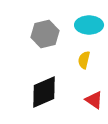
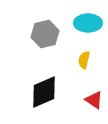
cyan ellipse: moved 1 px left, 2 px up
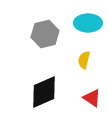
red triangle: moved 2 px left, 2 px up
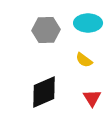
gray hexagon: moved 1 px right, 4 px up; rotated 12 degrees clockwise
yellow semicircle: rotated 66 degrees counterclockwise
red triangle: rotated 24 degrees clockwise
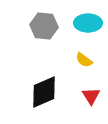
gray hexagon: moved 2 px left, 4 px up; rotated 8 degrees clockwise
red triangle: moved 1 px left, 2 px up
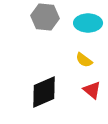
gray hexagon: moved 1 px right, 9 px up
red triangle: moved 1 px right, 6 px up; rotated 18 degrees counterclockwise
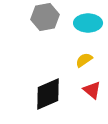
gray hexagon: rotated 16 degrees counterclockwise
yellow semicircle: rotated 108 degrees clockwise
black diamond: moved 4 px right, 2 px down
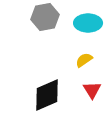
red triangle: rotated 18 degrees clockwise
black diamond: moved 1 px left, 1 px down
